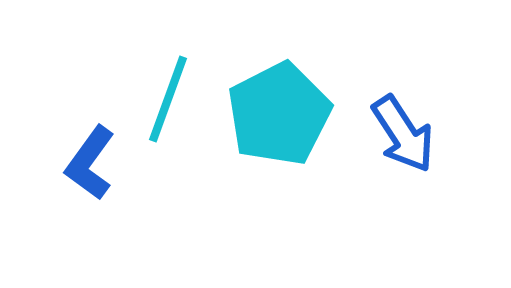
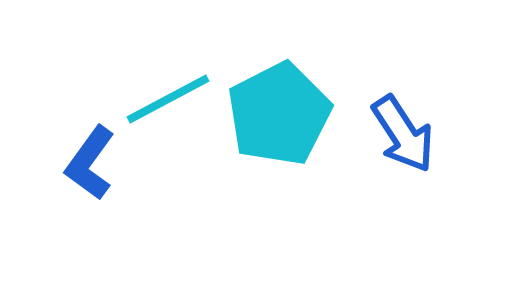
cyan line: rotated 42 degrees clockwise
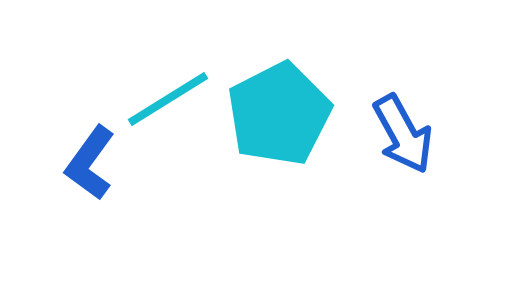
cyan line: rotated 4 degrees counterclockwise
blue arrow: rotated 4 degrees clockwise
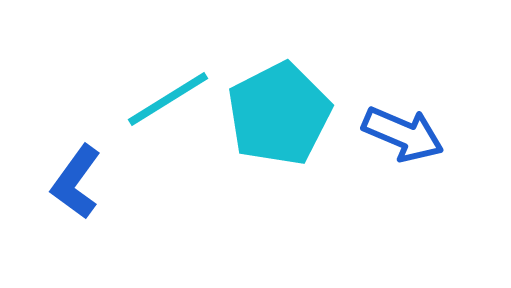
blue arrow: rotated 38 degrees counterclockwise
blue L-shape: moved 14 px left, 19 px down
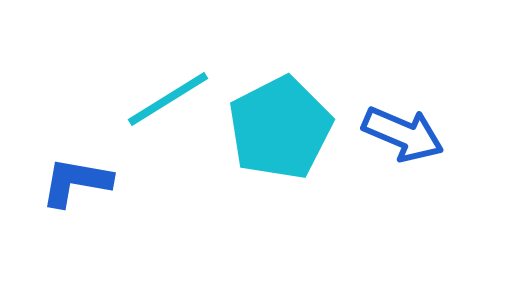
cyan pentagon: moved 1 px right, 14 px down
blue L-shape: rotated 64 degrees clockwise
